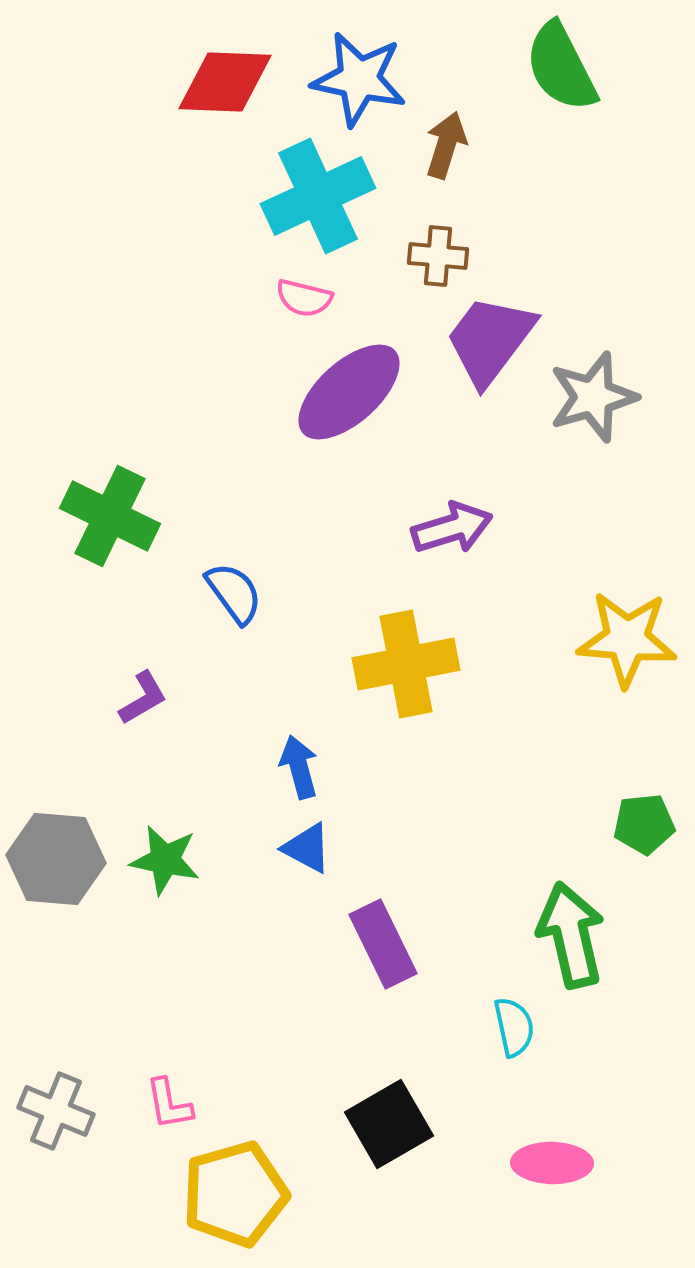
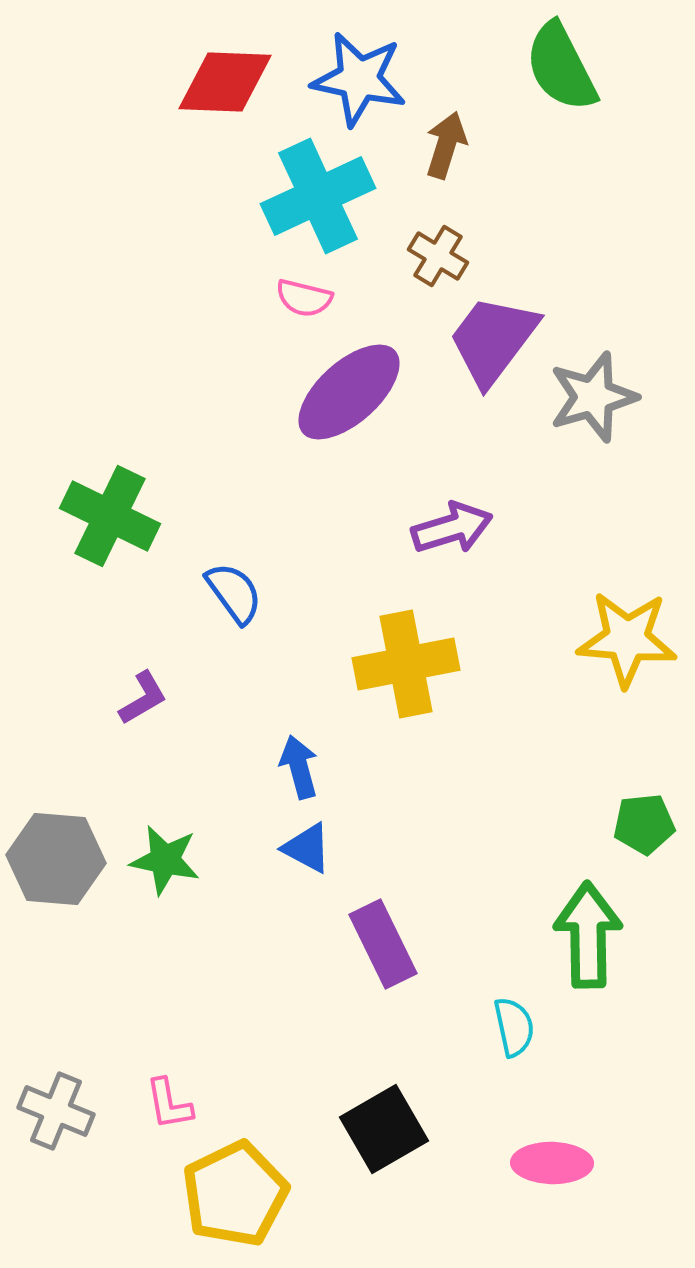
brown cross: rotated 26 degrees clockwise
purple trapezoid: moved 3 px right
green arrow: moved 17 px right; rotated 12 degrees clockwise
black square: moved 5 px left, 5 px down
yellow pentagon: rotated 10 degrees counterclockwise
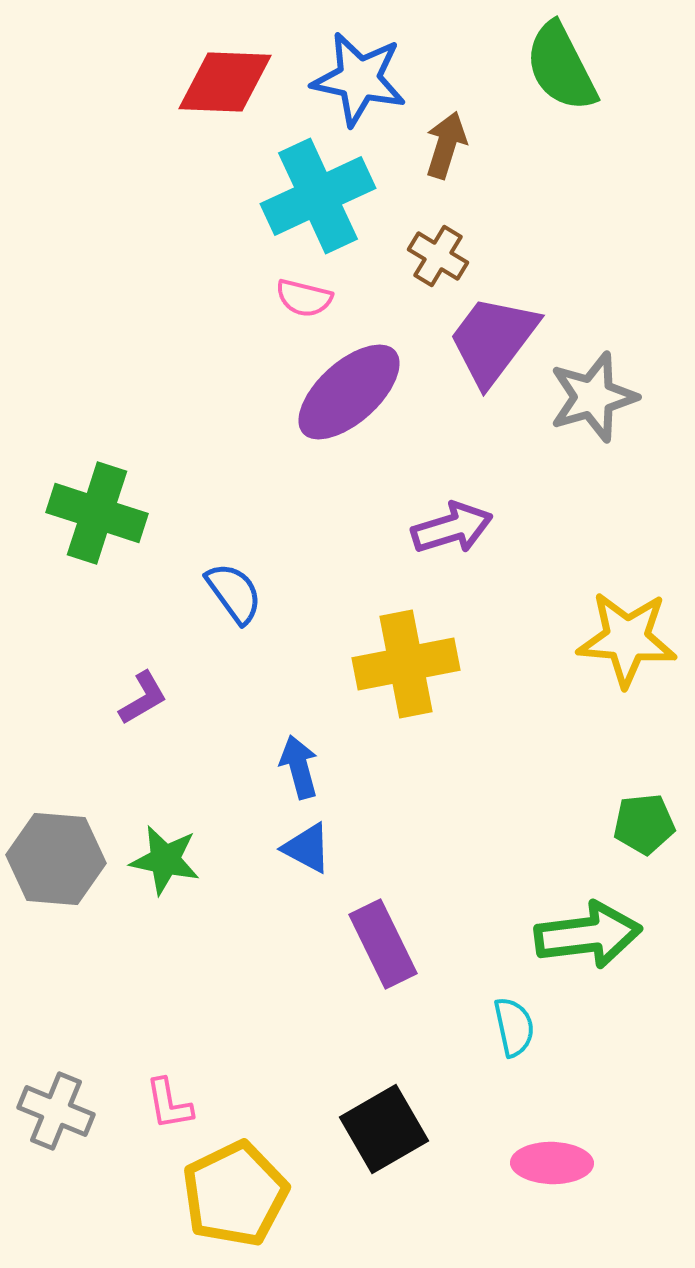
green cross: moved 13 px left, 3 px up; rotated 8 degrees counterclockwise
green arrow: rotated 84 degrees clockwise
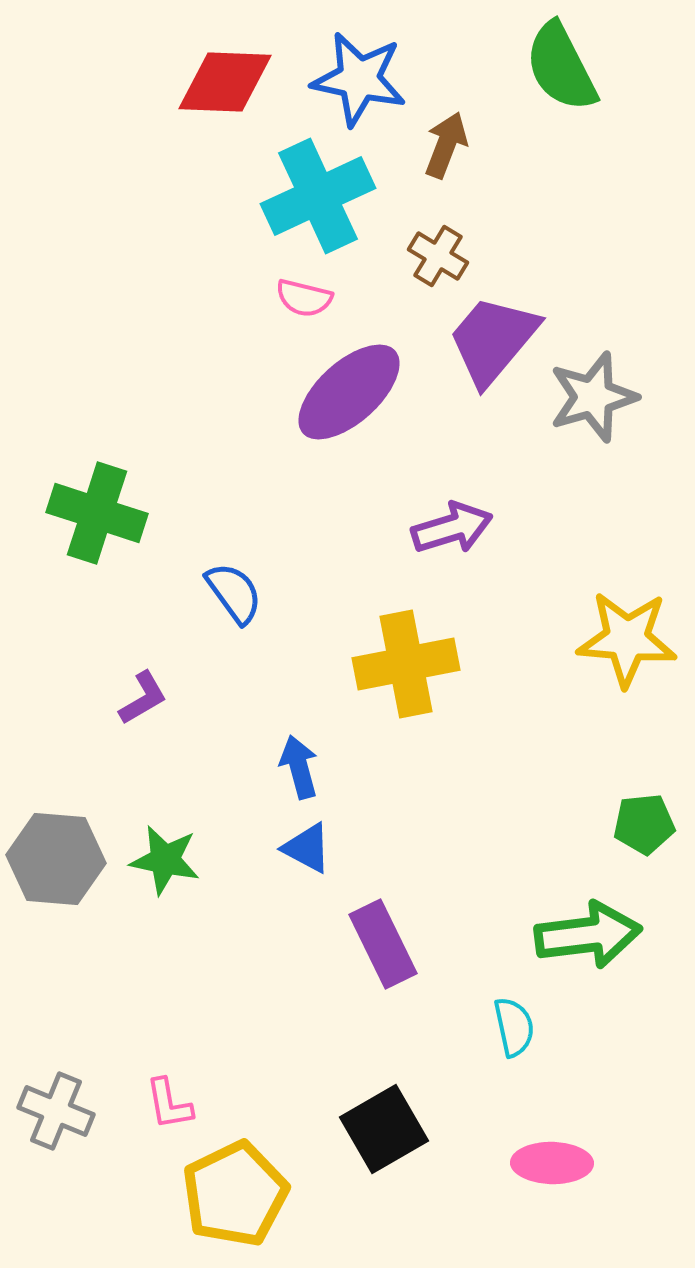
brown arrow: rotated 4 degrees clockwise
purple trapezoid: rotated 3 degrees clockwise
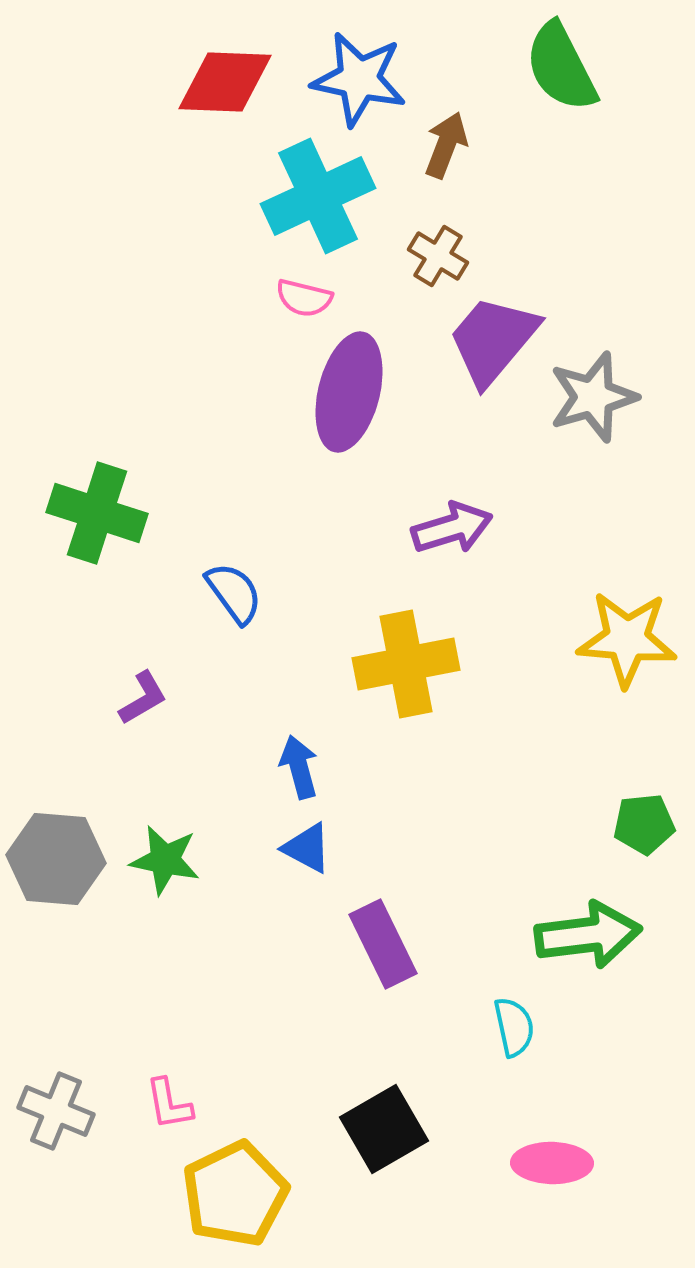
purple ellipse: rotated 34 degrees counterclockwise
